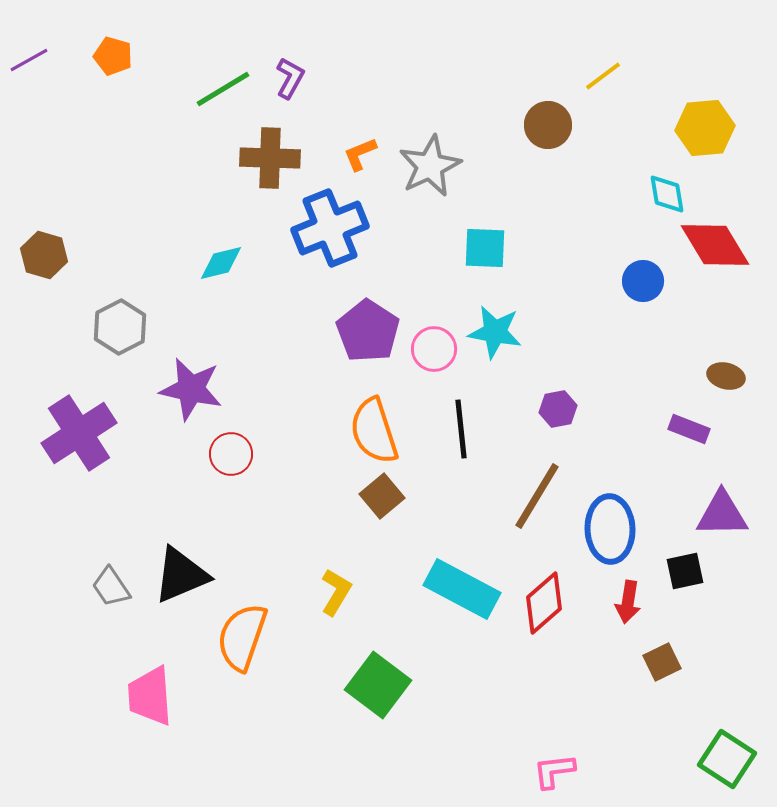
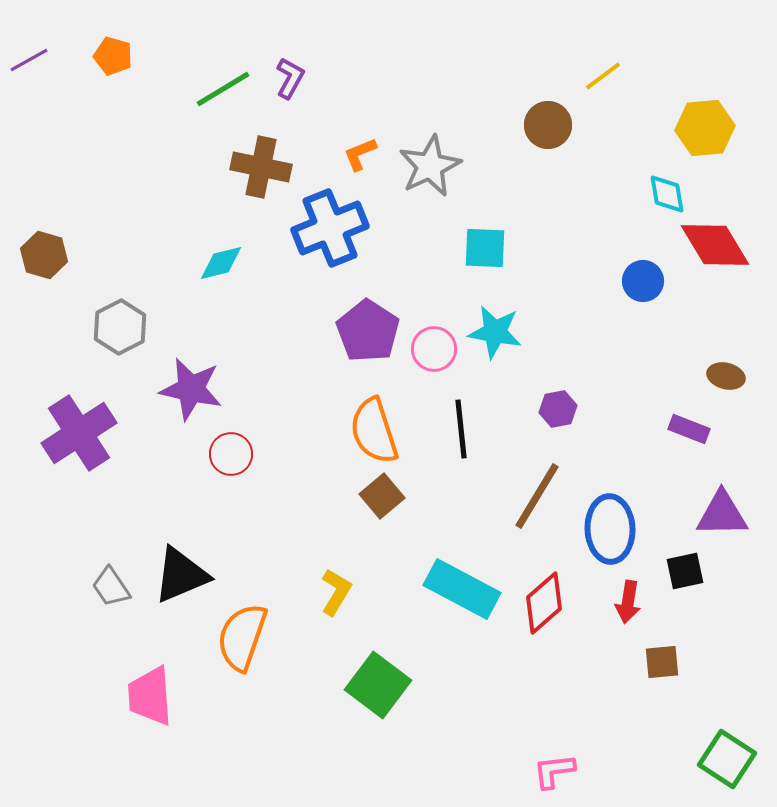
brown cross at (270, 158): moved 9 px left, 9 px down; rotated 10 degrees clockwise
brown square at (662, 662): rotated 21 degrees clockwise
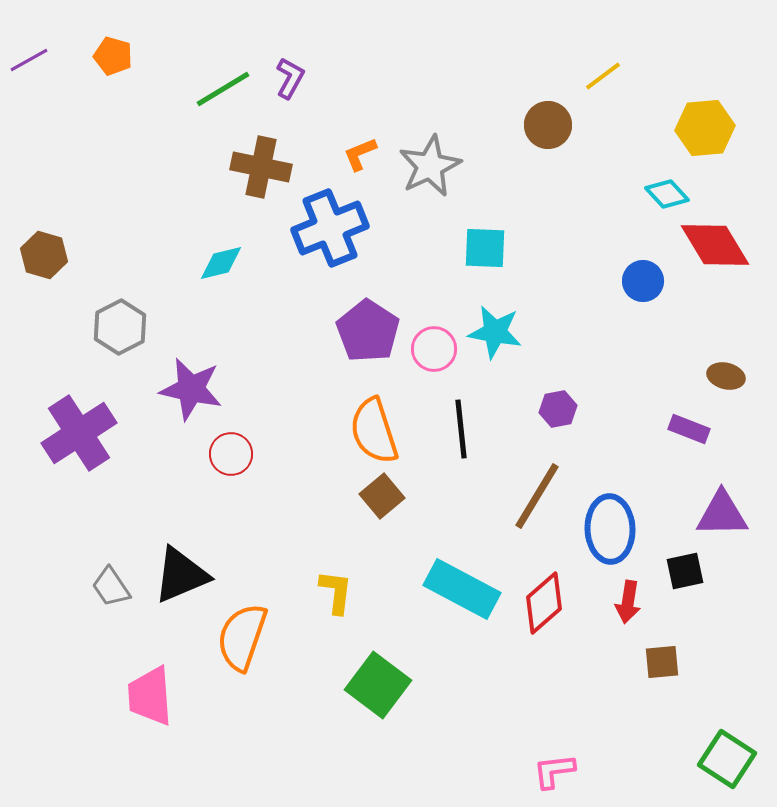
cyan diamond at (667, 194): rotated 33 degrees counterclockwise
yellow L-shape at (336, 592): rotated 24 degrees counterclockwise
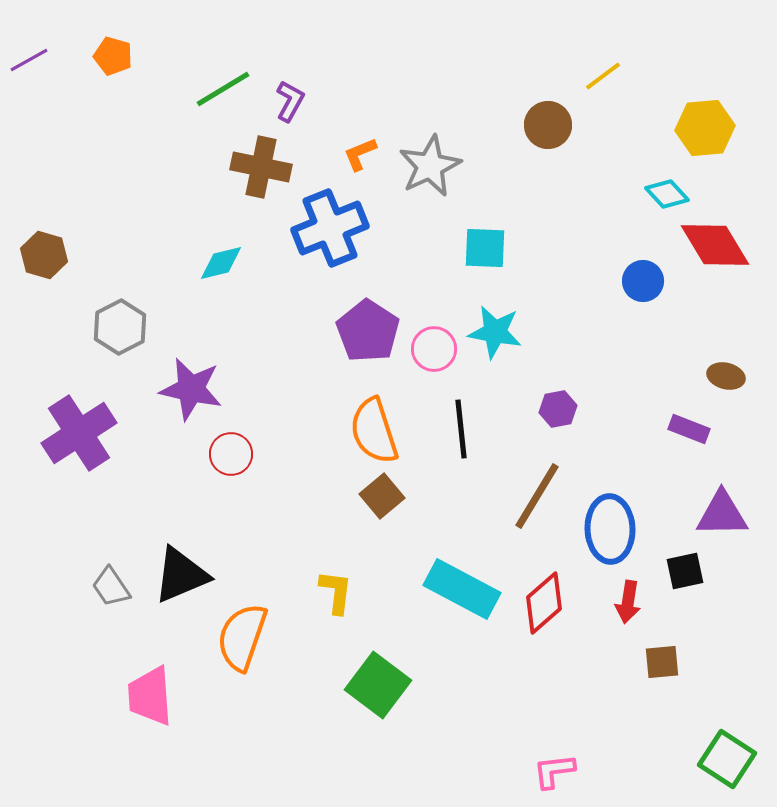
purple L-shape at (290, 78): moved 23 px down
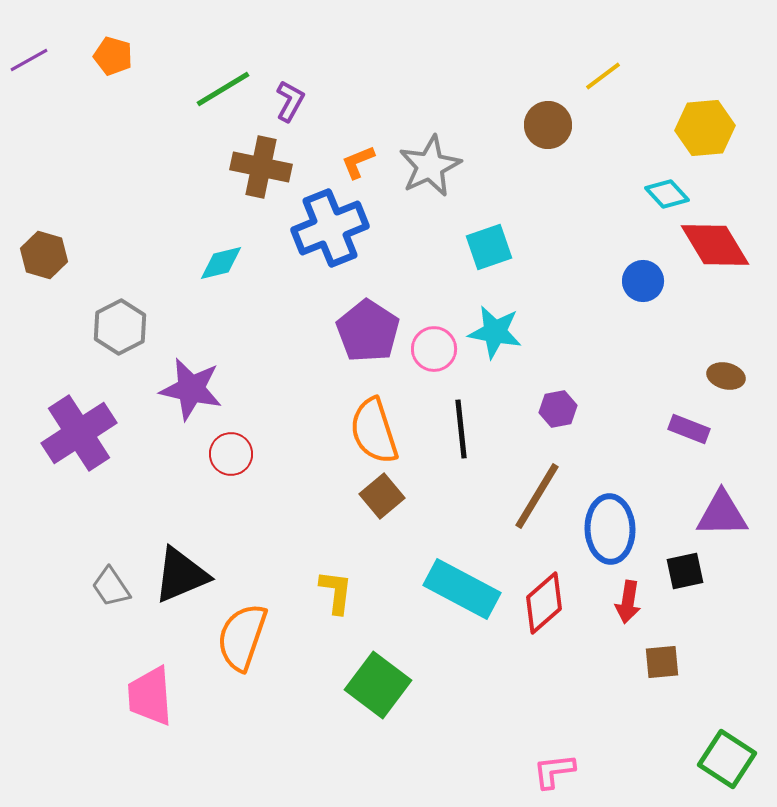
orange L-shape at (360, 154): moved 2 px left, 8 px down
cyan square at (485, 248): moved 4 px right, 1 px up; rotated 21 degrees counterclockwise
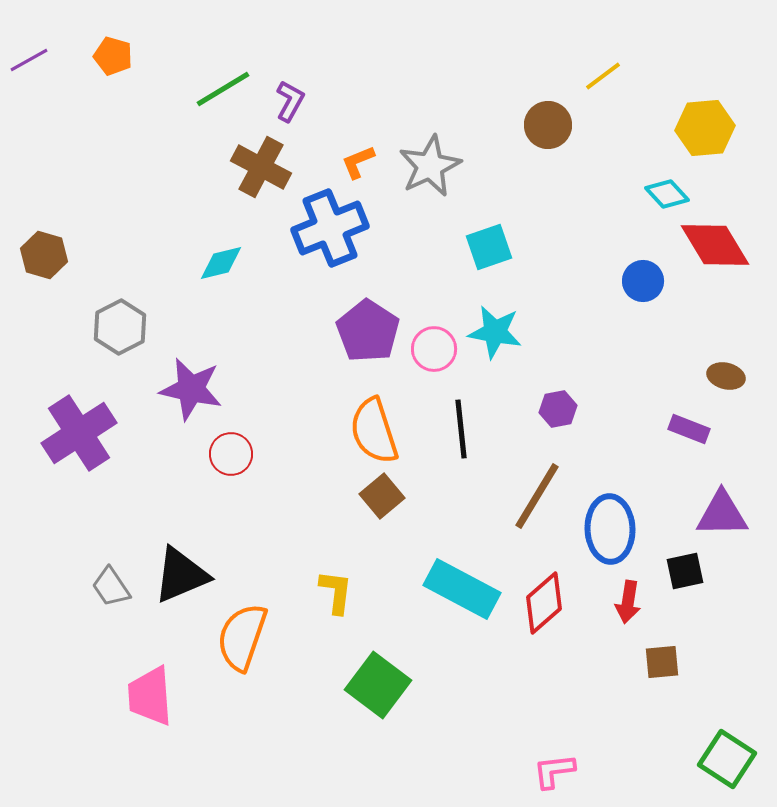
brown cross at (261, 167): rotated 16 degrees clockwise
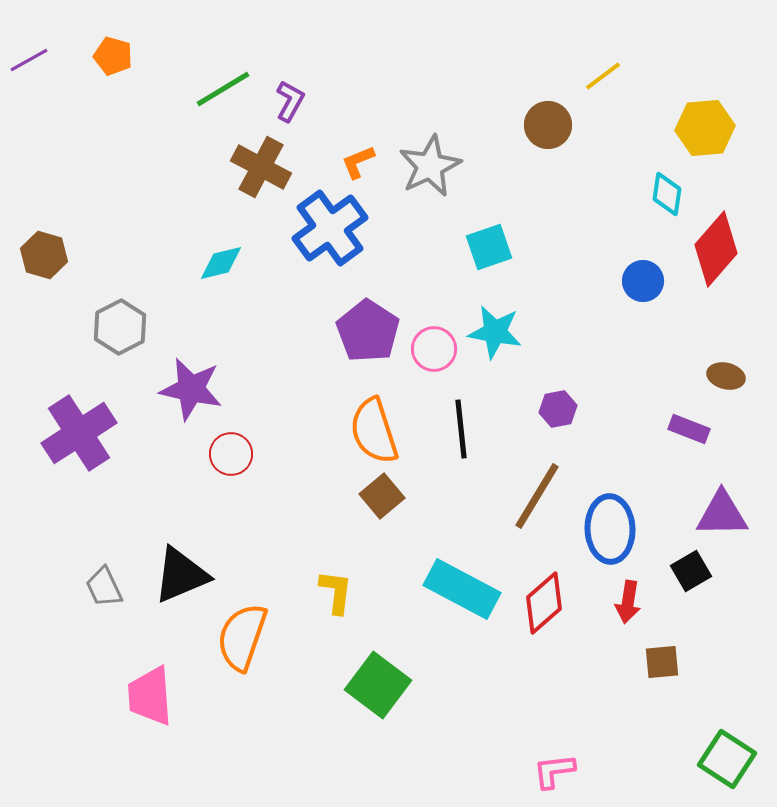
cyan diamond at (667, 194): rotated 51 degrees clockwise
blue cross at (330, 228): rotated 14 degrees counterclockwise
red diamond at (715, 245): moved 1 px right, 4 px down; rotated 72 degrees clockwise
black square at (685, 571): moved 6 px right; rotated 18 degrees counterclockwise
gray trapezoid at (111, 587): moved 7 px left; rotated 9 degrees clockwise
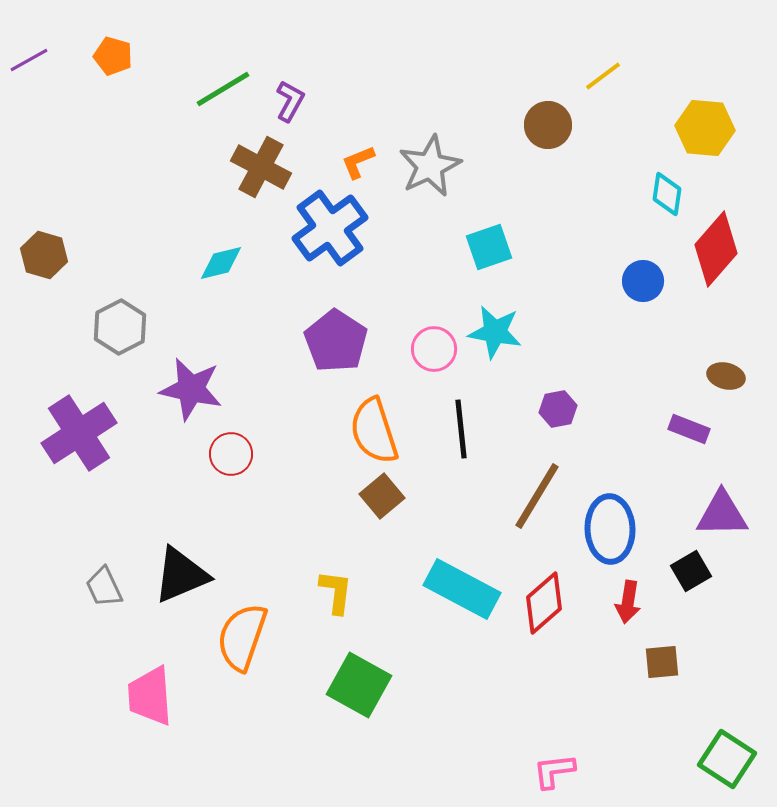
yellow hexagon at (705, 128): rotated 10 degrees clockwise
purple pentagon at (368, 331): moved 32 px left, 10 px down
green square at (378, 685): moved 19 px left; rotated 8 degrees counterclockwise
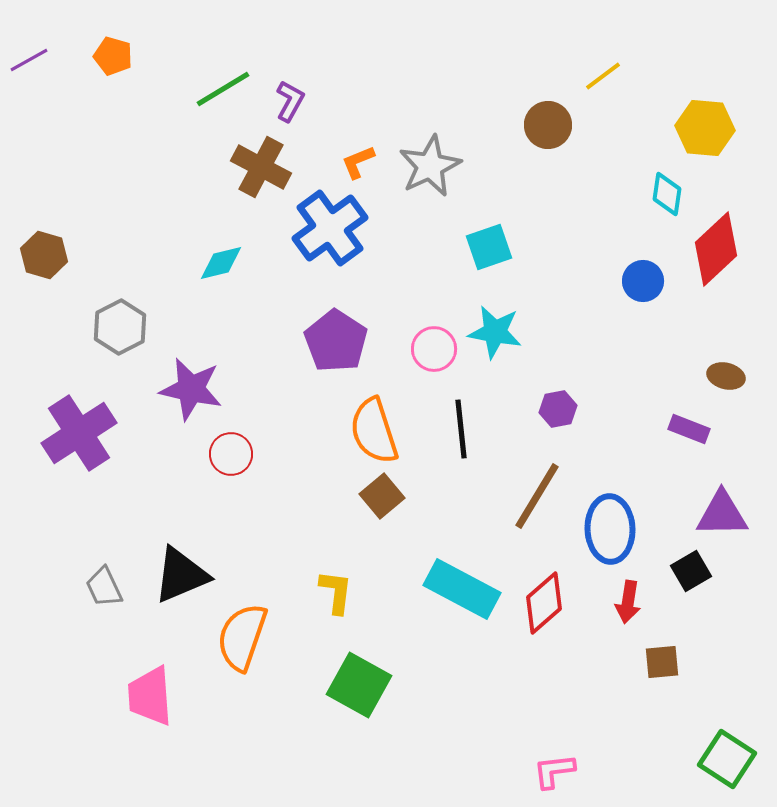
red diamond at (716, 249): rotated 6 degrees clockwise
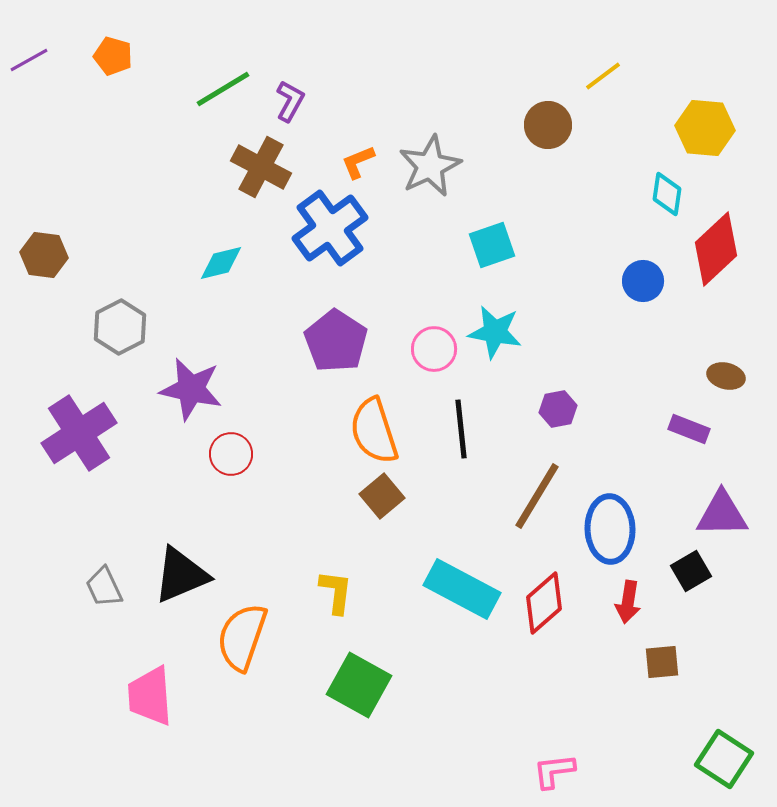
cyan square at (489, 247): moved 3 px right, 2 px up
brown hexagon at (44, 255): rotated 9 degrees counterclockwise
green square at (727, 759): moved 3 px left
